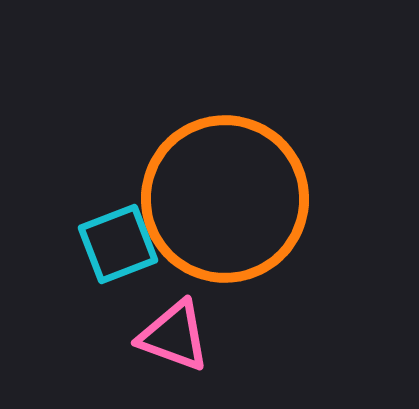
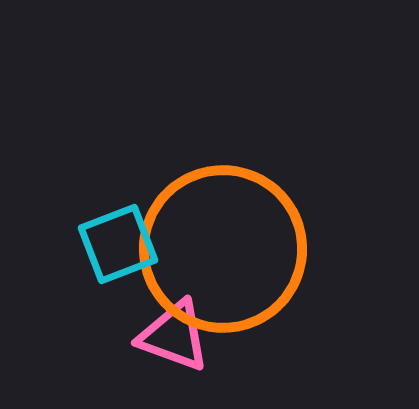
orange circle: moved 2 px left, 50 px down
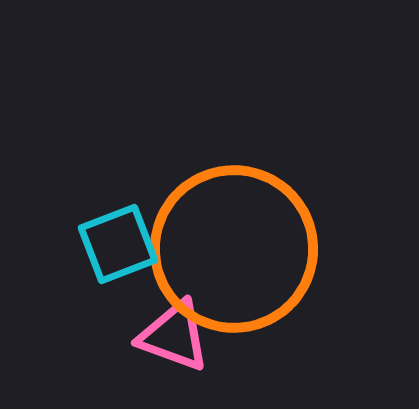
orange circle: moved 11 px right
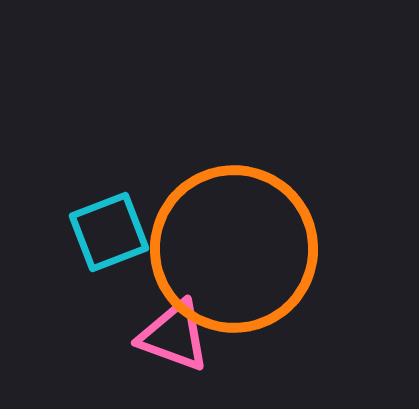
cyan square: moved 9 px left, 12 px up
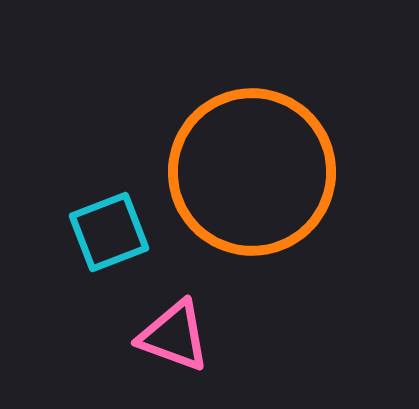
orange circle: moved 18 px right, 77 px up
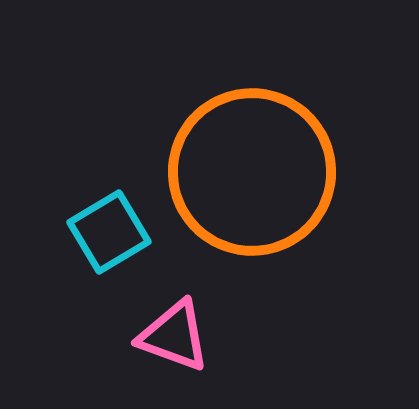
cyan square: rotated 10 degrees counterclockwise
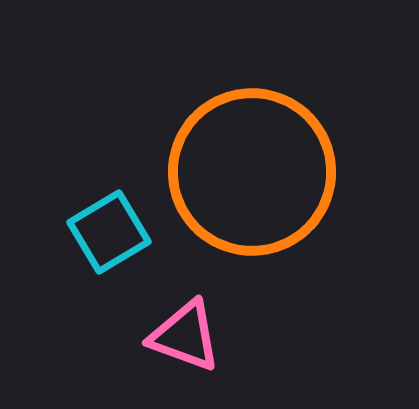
pink triangle: moved 11 px right
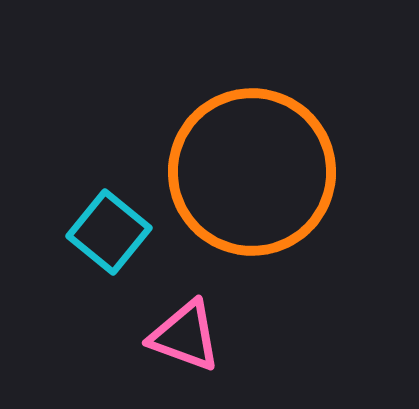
cyan square: rotated 20 degrees counterclockwise
